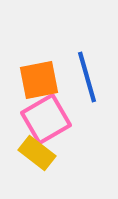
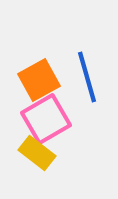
orange square: rotated 18 degrees counterclockwise
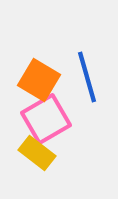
orange square: rotated 30 degrees counterclockwise
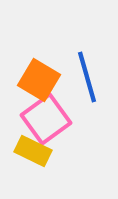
pink square: rotated 6 degrees counterclockwise
yellow rectangle: moved 4 px left, 2 px up; rotated 12 degrees counterclockwise
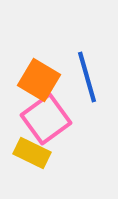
yellow rectangle: moved 1 px left, 2 px down
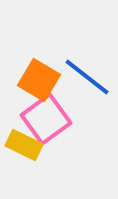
blue line: rotated 36 degrees counterclockwise
yellow rectangle: moved 8 px left, 8 px up
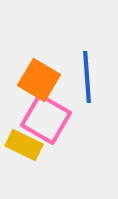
blue line: rotated 48 degrees clockwise
pink square: rotated 24 degrees counterclockwise
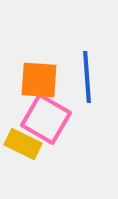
orange square: rotated 27 degrees counterclockwise
yellow rectangle: moved 1 px left, 1 px up
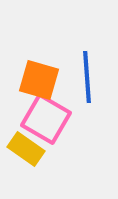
orange square: rotated 12 degrees clockwise
yellow rectangle: moved 3 px right, 5 px down; rotated 9 degrees clockwise
